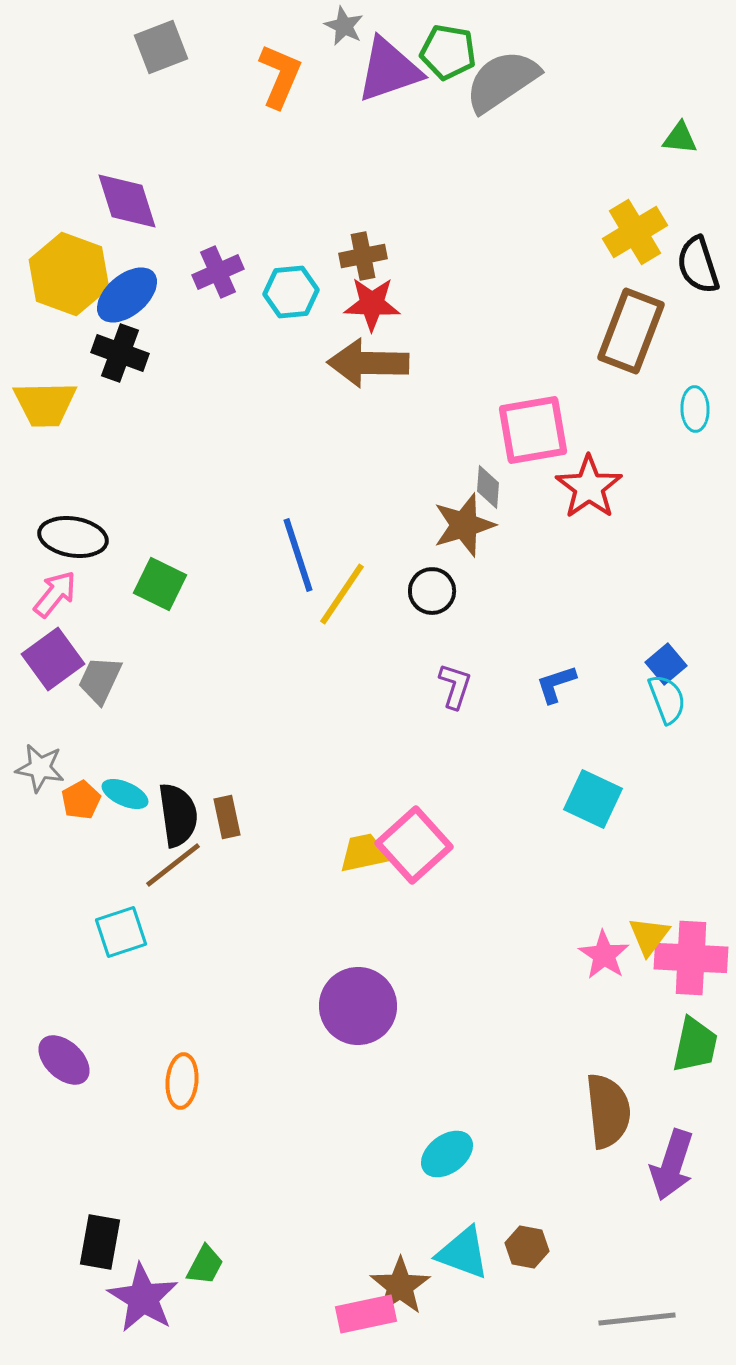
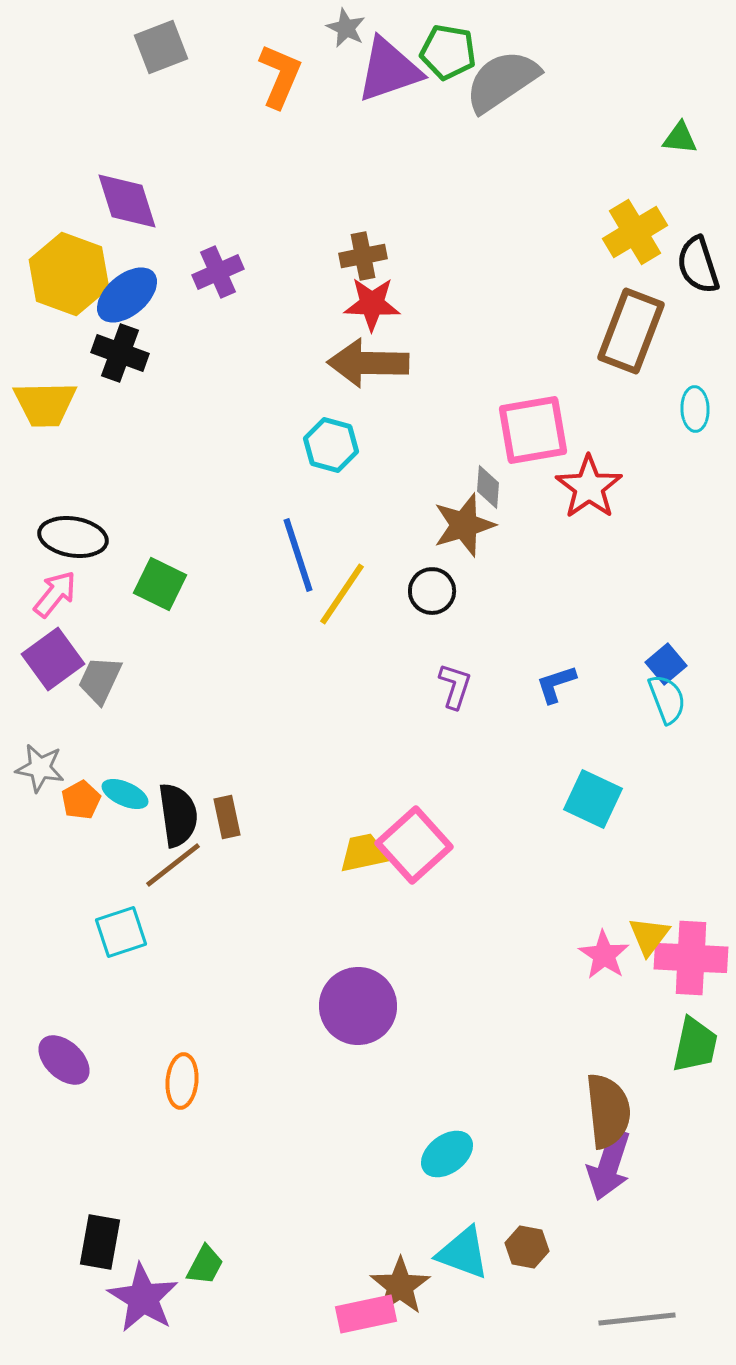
gray star at (344, 26): moved 2 px right, 2 px down
cyan hexagon at (291, 292): moved 40 px right, 153 px down; rotated 20 degrees clockwise
purple arrow at (672, 1165): moved 63 px left
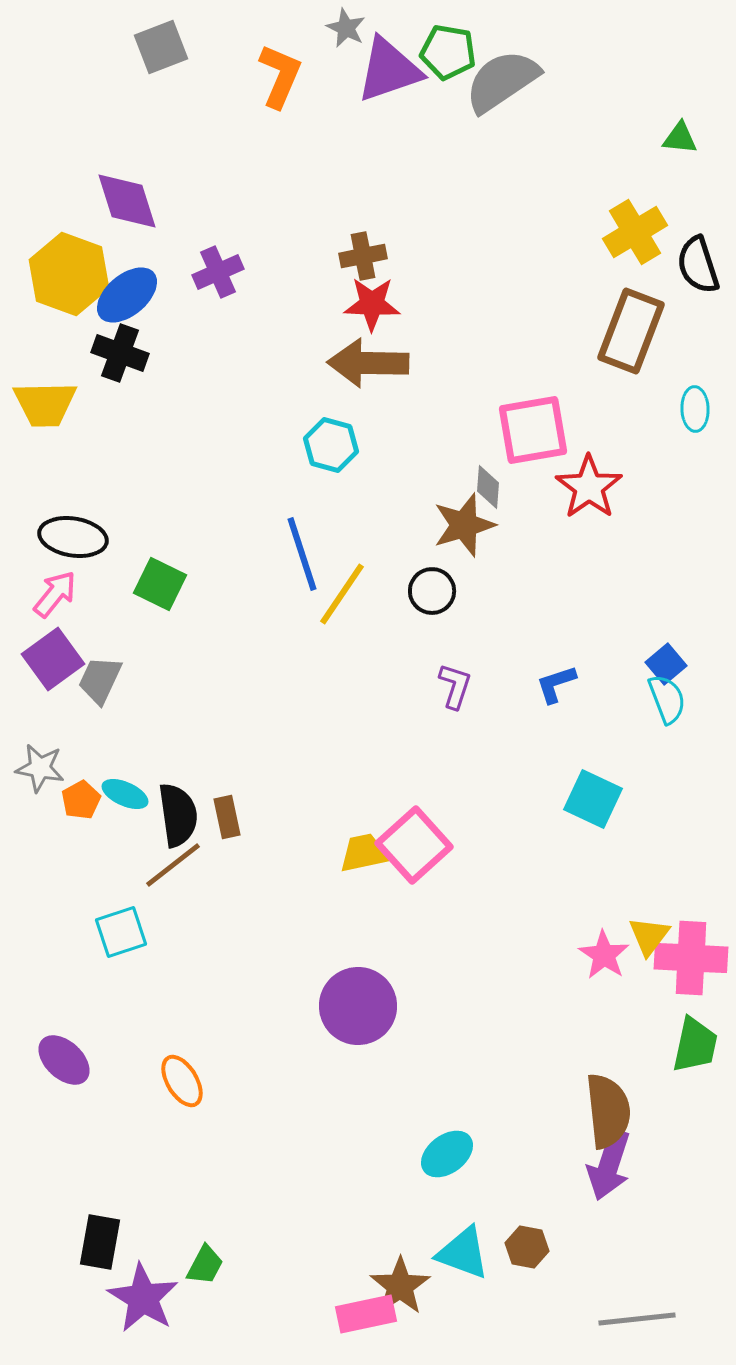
blue line at (298, 555): moved 4 px right, 1 px up
orange ellipse at (182, 1081): rotated 36 degrees counterclockwise
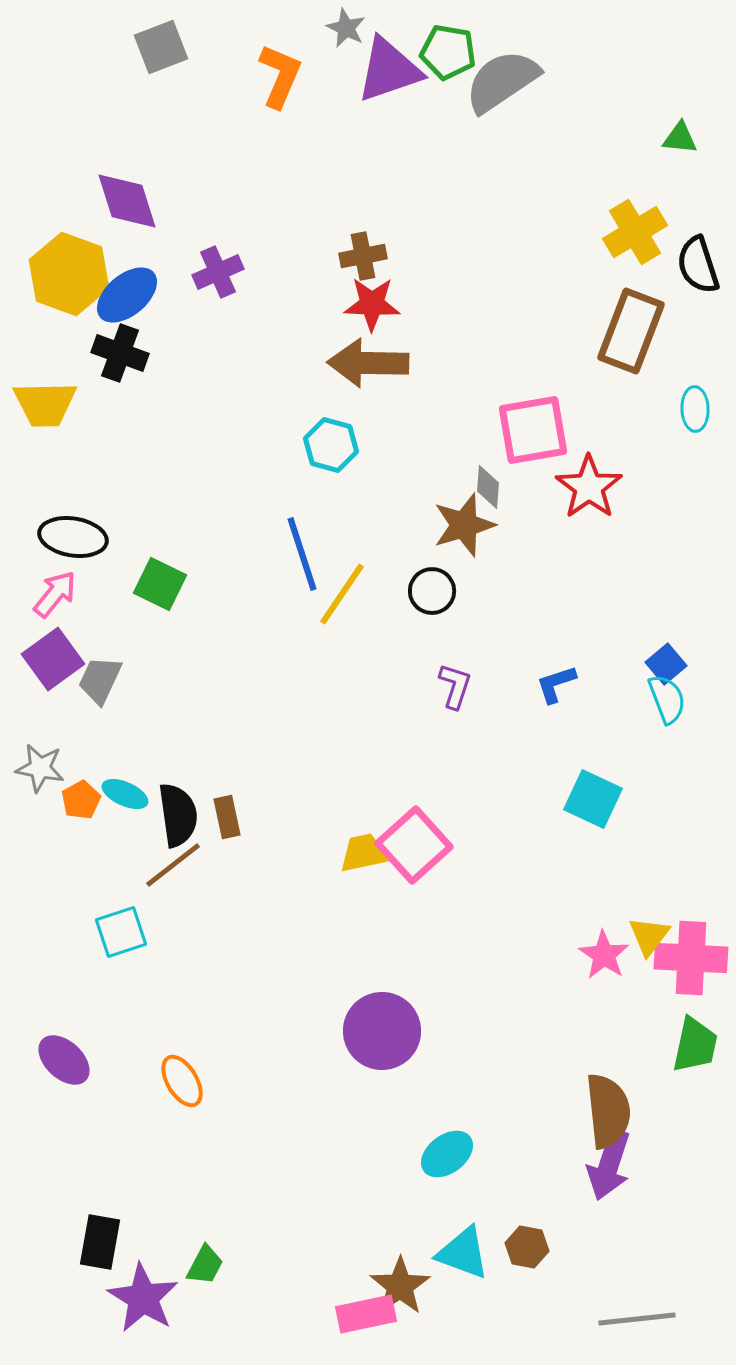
purple circle at (358, 1006): moved 24 px right, 25 px down
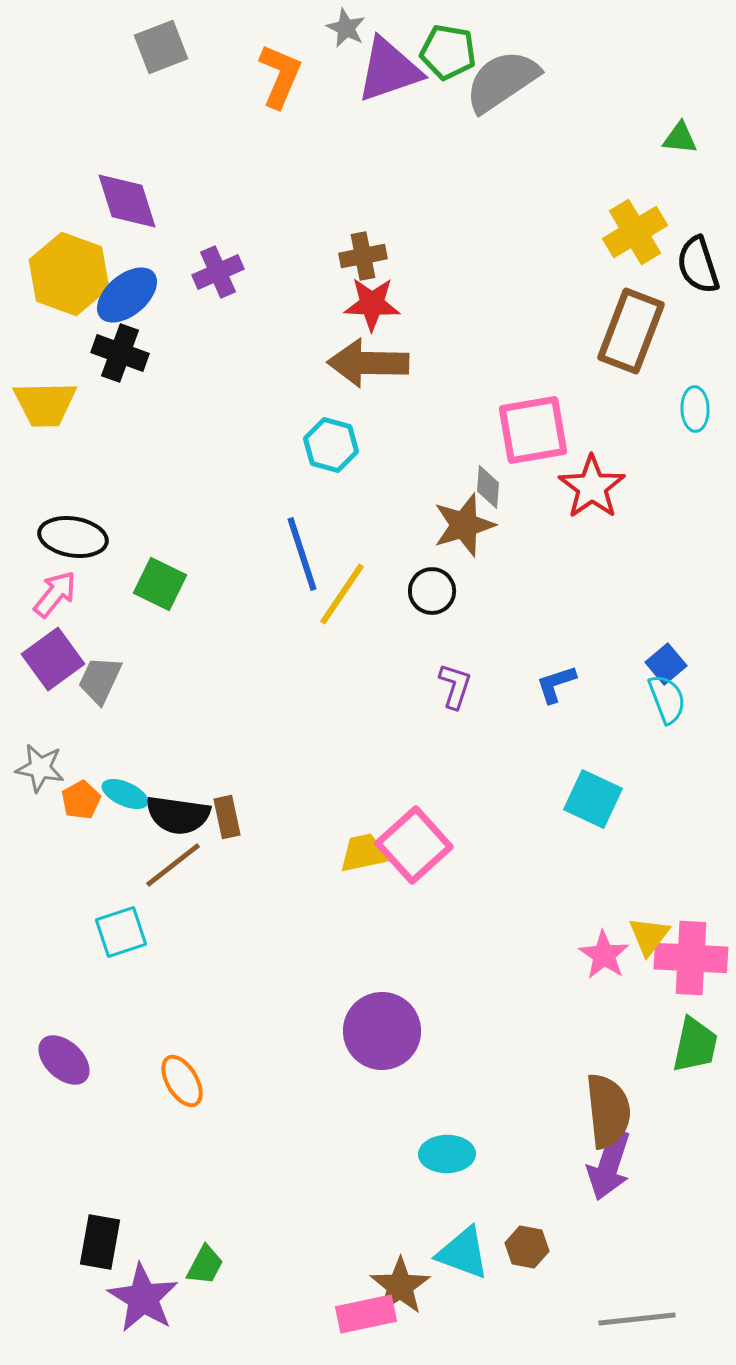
red star at (589, 487): moved 3 px right
black semicircle at (178, 815): rotated 106 degrees clockwise
cyan ellipse at (447, 1154): rotated 36 degrees clockwise
